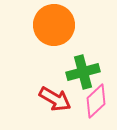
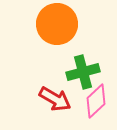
orange circle: moved 3 px right, 1 px up
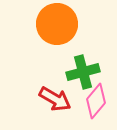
pink diamond: rotated 8 degrees counterclockwise
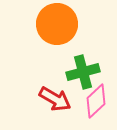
pink diamond: rotated 8 degrees clockwise
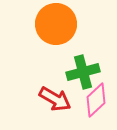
orange circle: moved 1 px left
pink diamond: moved 1 px up
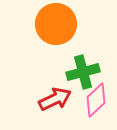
red arrow: rotated 56 degrees counterclockwise
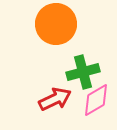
pink diamond: rotated 12 degrees clockwise
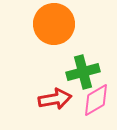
orange circle: moved 2 px left
red arrow: rotated 16 degrees clockwise
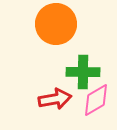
orange circle: moved 2 px right
green cross: rotated 16 degrees clockwise
